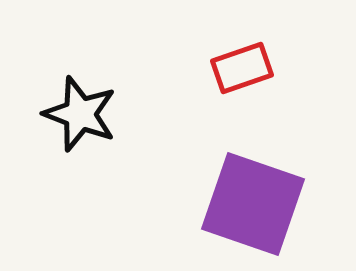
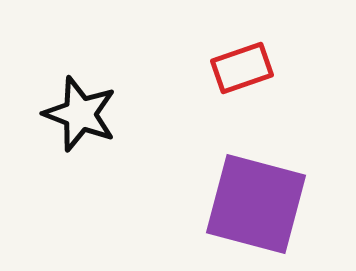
purple square: moved 3 px right; rotated 4 degrees counterclockwise
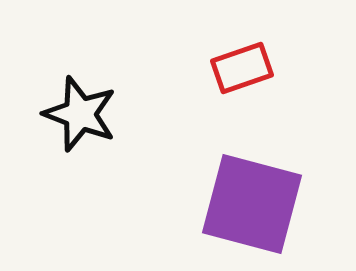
purple square: moved 4 px left
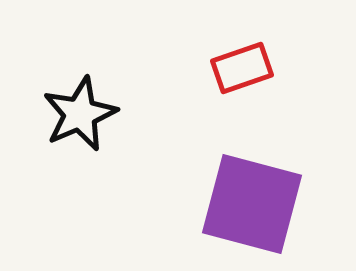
black star: rotated 28 degrees clockwise
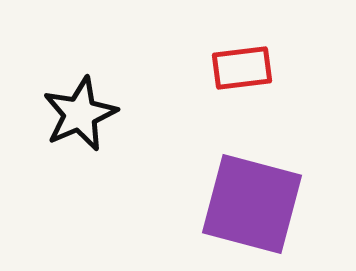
red rectangle: rotated 12 degrees clockwise
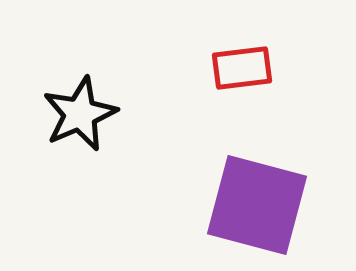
purple square: moved 5 px right, 1 px down
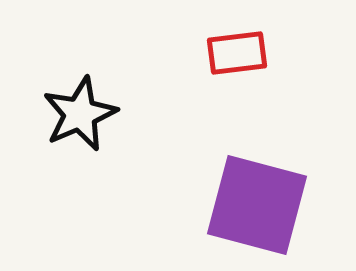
red rectangle: moved 5 px left, 15 px up
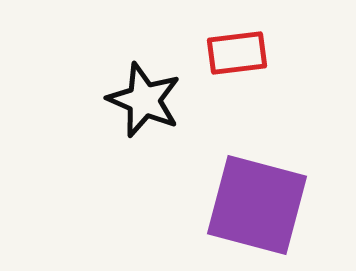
black star: moved 64 px right, 14 px up; rotated 26 degrees counterclockwise
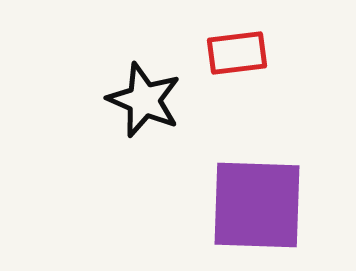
purple square: rotated 13 degrees counterclockwise
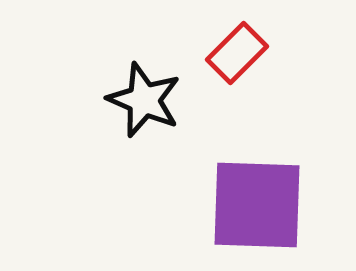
red rectangle: rotated 38 degrees counterclockwise
